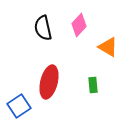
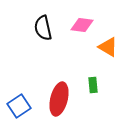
pink diamond: moved 3 px right; rotated 55 degrees clockwise
red ellipse: moved 10 px right, 17 px down
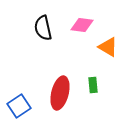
red ellipse: moved 1 px right, 6 px up
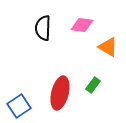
black semicircle: rotated 15 degrees clockwise
green rectangle: rotated 42 degrees clockwise
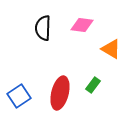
orange triangle: moved 3 px right, 2 px down
blue square: moved 10 px up
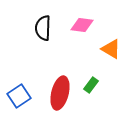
green rectangle: moved 2 px left
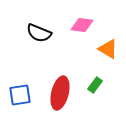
black semicircle: moved 4 px left, 5 px down; rotated 70 degrees counterclockwise
orange triangle: moved 3 px left
green rectangle: moved 4 px right
blue square: moved 1 px right, 1 px up; rotated 25 degrees clockwise
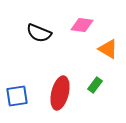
blue square: moved 3 px left, 1 px down
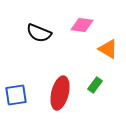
blue square: moved 1 px left, 1 px up
